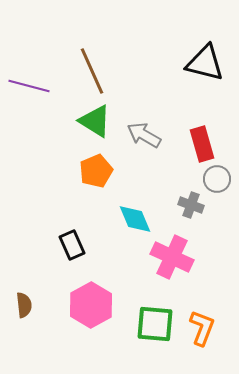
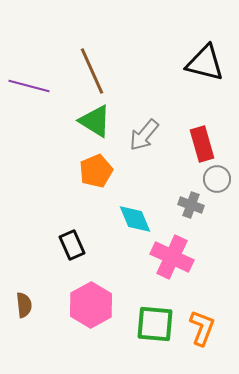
gray arrow: rotated 80 degrees counterclockwise
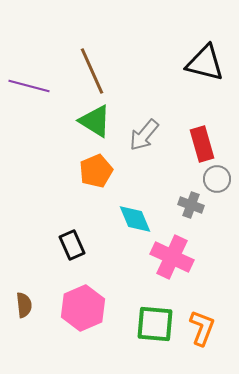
pink hexagon: moved 8 px left, 3 px down; rotated 6 degrees clockwise
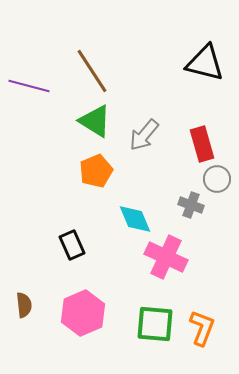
brown line: rotated 9 degrees counterclockwise
pink cross: moved 6 px left
pink hexagon: moved 5 px down
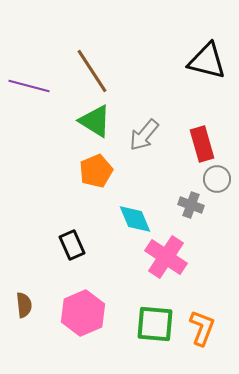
black triangle: moved 2 px right, 2 px up
pink cross: rotated 9 degrees clockwise
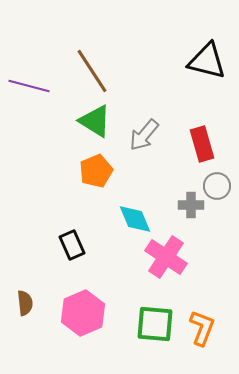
gray circle: moved 7 px down
gray cross: rotated 20 degrees counterclockwise
brown semicircle: moved 1 px right, 2 px up
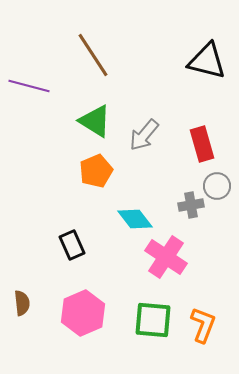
brown line: moved 1 px right, 16 px up
gray cross: rotated 10 degrees counterclockwise
cyan diamond: rotated 15 degrees counterclockwise
brown semicircle: moved 3 px left
green square: moved 2 px left, 4 px up
orange L-shape: moved 1 px right, 3 px up
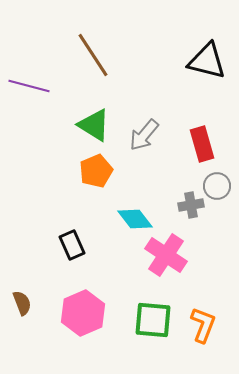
green triangle: moved 1 px left, 4 px down
pink cross: moved 2 px up
brown semicircle: rotated 15 degrees counterclockwise
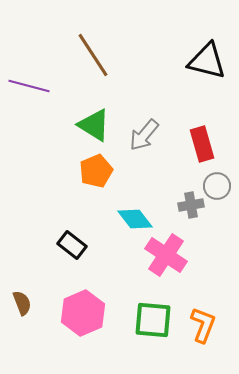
black rectangle: rotated 28 degrees counterclockwise
